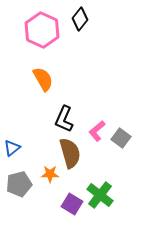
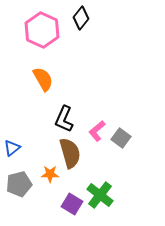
black diamond: moved 1 px right, 1 px up
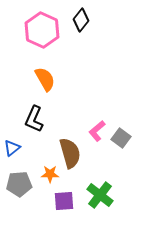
black diamond: moved 2 px down
orange semicircle: moved 2 px right
black L-shape: moved 30 px left
gray pentagon: rotated 10 degrees clockwise
purple square: moved 8 px left, 3 px up; rotated 35 degrees counterclockwise
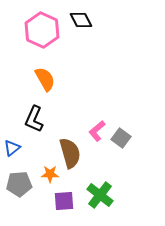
black diamond: rotated 65 degrees counterclockwise
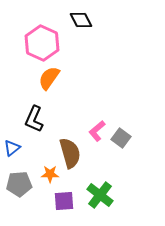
pink hexagon: moved 13 px down
orange semicircle: moved 4 px right, 1 px up; rotated 115 degrees counterclockwise
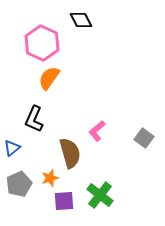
gray square: moved 23 px right
orange star: moved 4 px down; rotated 18 degrees counterclockwise
gray pentagon: rotated 20 degrees counterclockwise
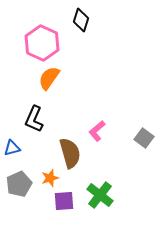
black diamond: rotated 45 degrees clockwise
blue triangle: rotated 24 degrees clockwise
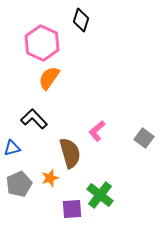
black L-shape: rotated 112 degrees clockwise
purple square: moved 8 px right, 8 px down
